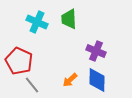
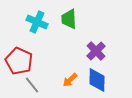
purple cross: rotated 24 degrees clockwise
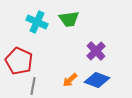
green trapezoid: rotated 95 degrees counterclockwise
blue diamond: rotated 70 degrees counterclockwise
gray line: moved 1 px right, 1 px down; rotated 48 degrees clockwise
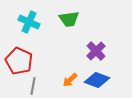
cyan cross: moved 8 px left
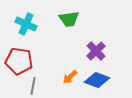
cyan cross: moved 3 px left, 2 px down
red pentagon: rotated 16 degrees counterclockwise
orange arrow: moved 3 px up
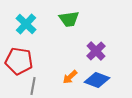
cyan cross: rotated 20 degrees clockwise
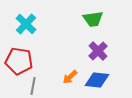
green trapezoid: moved 24 px right
purple cross: moved 2 px right
blue diamond: rotated 15 degrees counterclockwise
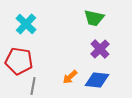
green trapezoid: moved 1 px right, 1 px up; rotated 20 degrees clockwise
purple cross: moved 2 px right, 2 px up
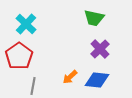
red pentagon: moved 5 px up; rotated 28 degrees clockwise
